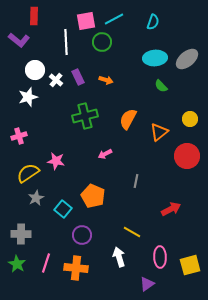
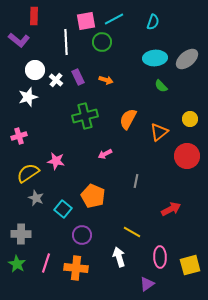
gray star: rotated 21 degrees counterclockwise
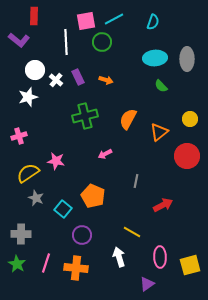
gray ellipse: rotated 50 degrees counterclockwise
red arrow: moved 8 px left, 4 px up
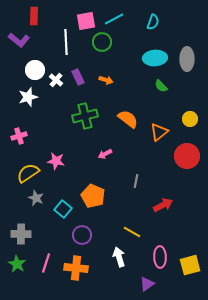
orange semicircle: rotated 100 degrees clockwise
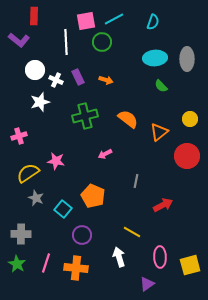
white cross: rotated 16 degrees counterclockwise
white star: moved 12 px right, 5 px down
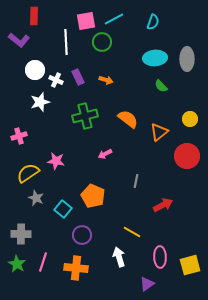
pink line: moved 3 px left, 1 px up
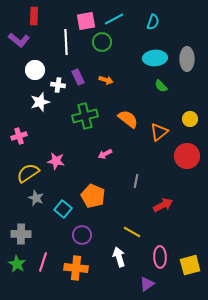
white cross: moved 2 px right, 5 px down; rotated 16 degrees counterclockwise
